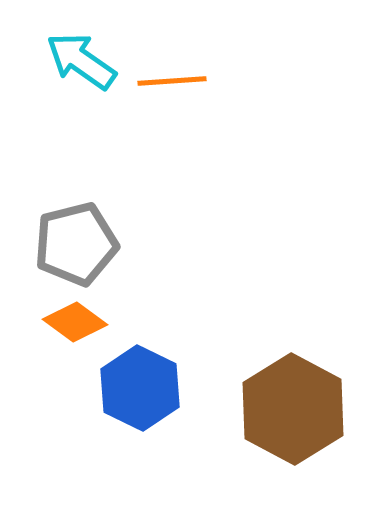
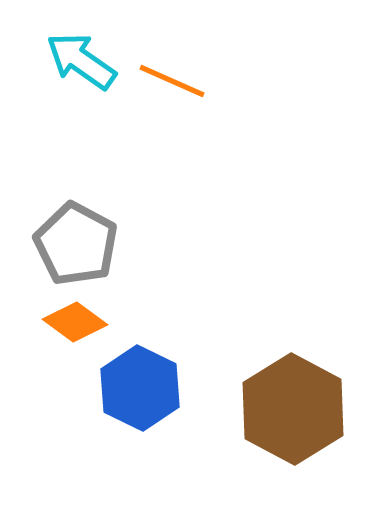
orange line: rotated 28 degrees clockwise
gray pentagon: rotated 30 degrees counterclockwise
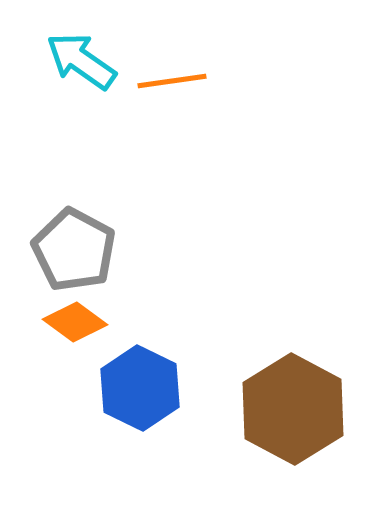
orange line: rotated 32 degrees counterclockwise
gray pentagon: moved 2 px left, 6 px down
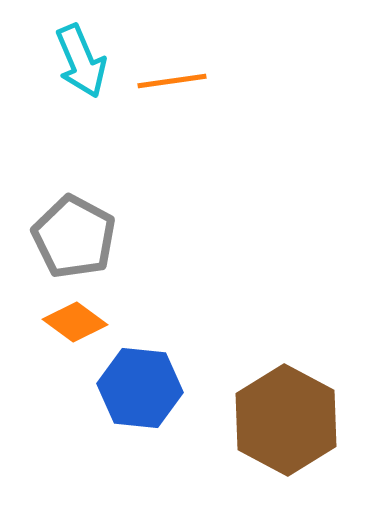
cyan arrow: rotated 148 degrees counterclockwise
gray pentagon: moved 13 px up
blue hexagon: rotated 20 degrees counterclockwise
brown hexagon: moved 7 px left, 11 px down
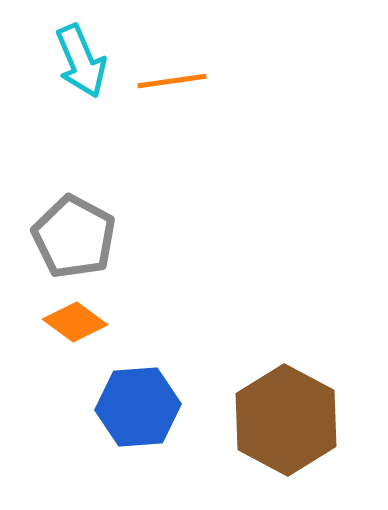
blue hexagon: moved 2 px left, 19 px down; rotated 10 degrees counterclockwise
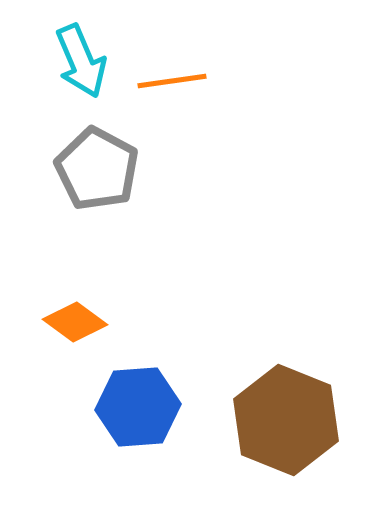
gray pentagon: moved 23 px right, 68 px up
brown hexagon: rotated 6 degrees counterclockwise
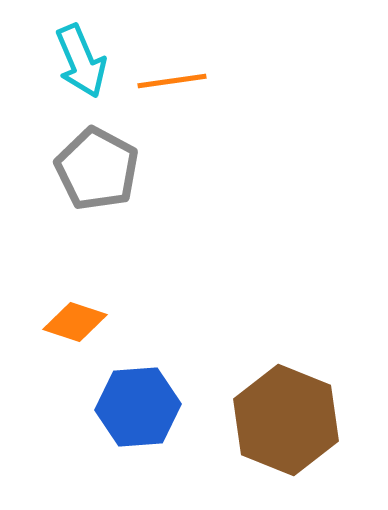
orange diamond: rotated 18 degrees counterclockwise
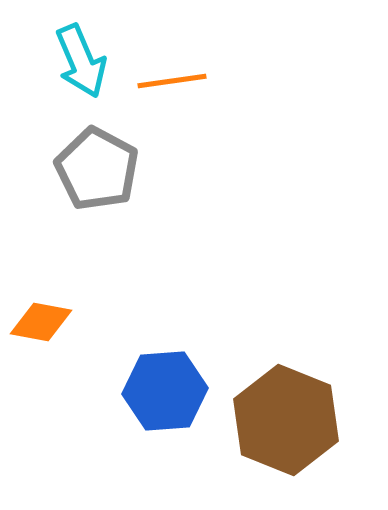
orange diamond: moved 34 px left; rotated 8 degrees counterclockwise
blue hexagon: moved 27 px right, 16 px up
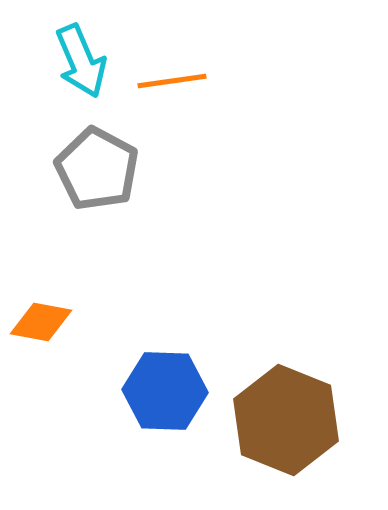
blue hexagon: rotated 6 degrees clockwise
